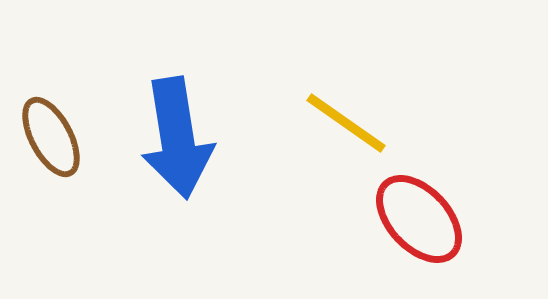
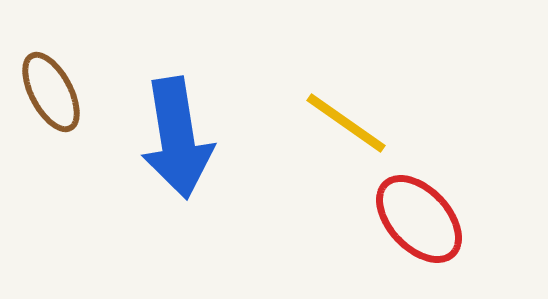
brown ellipse: moved 45 px up
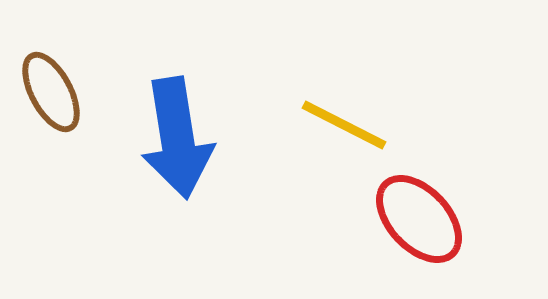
yellow line: moved 2 px left, 2 px down; rotated 8 degrees counterclockwise
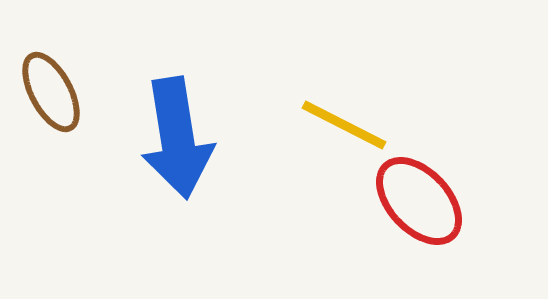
red ellipse: moved 18 px up
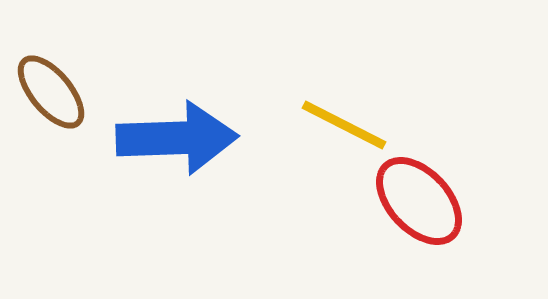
brown ellipse: rotated 12 degrees counterclockwise
blue arrow: rotated 83 degrees counterclockwise
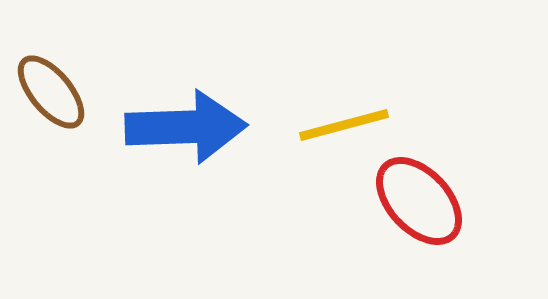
yellow line: rotated 42 degrees counterclockwise
blue arrow: moved 9 px right, 11 px up
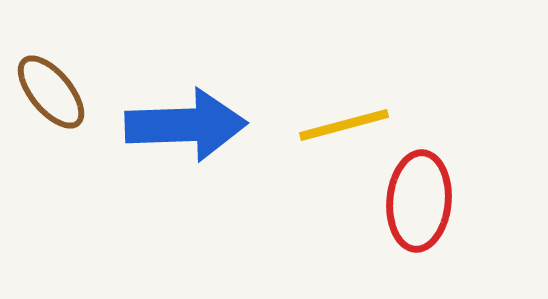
blue arrow: moved 2 px up
red ellipse: rotated 48 degrees clockwise
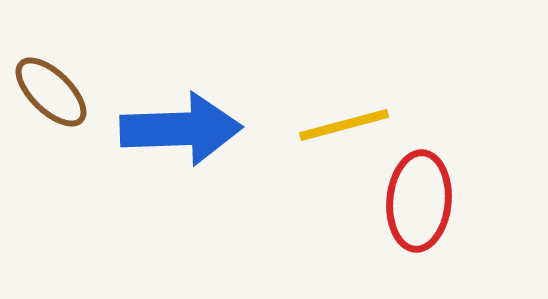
brown ellipse: rotated 6 degrees counterclockwise
blue arrow: moved 5 px left, 4 px down
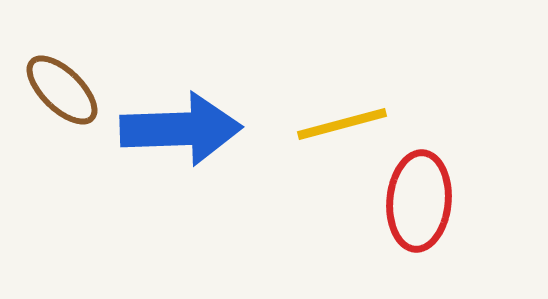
brown ellipse: moved 11 px right, 2 px up
yellow line: moved 2 px left, 1 px up
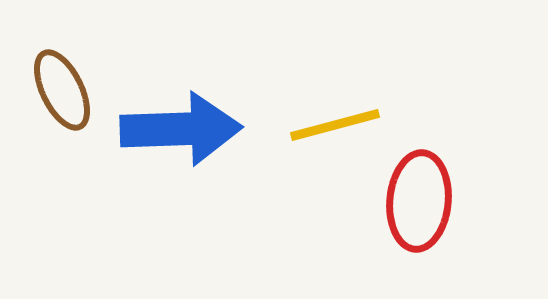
brown ellipse: rotated 20 degrees clockwise
yellow line: moved 7 px left, 1 px down
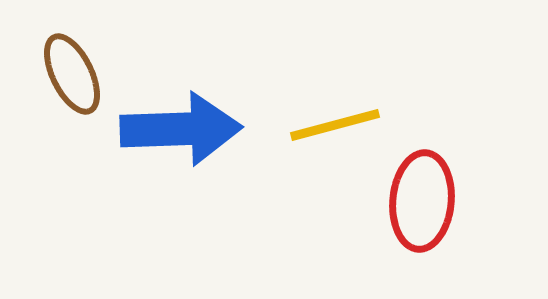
brown ellipse: moved 10 px right, 16 px up
red ellipse: moved 3 px right
